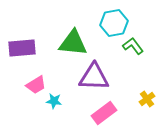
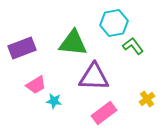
purple rectangle: rotated 16 degrees counterclockwise
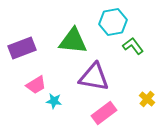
cyan hexagon: moved 1 px left, 1 px up
green triangle: moved 2 px up
purple triangle: rotated 8 degrees clockwise
yellow cross: rotated 14 degrees counterclockwise
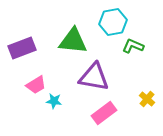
green L-shape: rotated 30 degrees counterclockwise
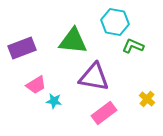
cyan hexagon: moved 2 px right; rotated 20 degrees clockwise
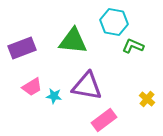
cyan hexagon: moved 1 px left
purple triangle: moved 7 px left, 9 px down
pink trapezoid: moved 4 px left, 2 px down
cyan star: moved 5 px up
pink rectangle: moved 7 px down
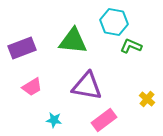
green L-shape: moved 2 px left
cyan star: moved 24 px down
